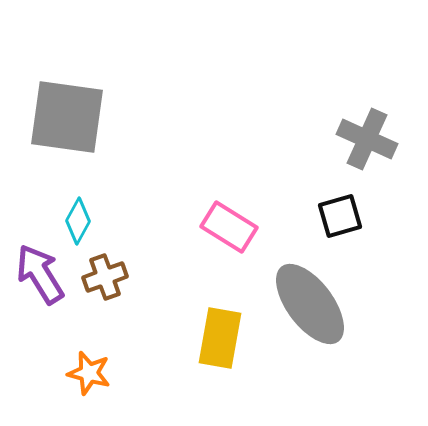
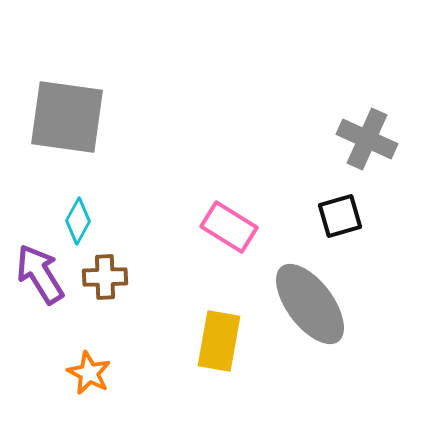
brown cross: rotated 18 degrees clockwise
yellow rectangle: moved 1 px left, 3 px down
orange star: rotated 12 degrees clockwise
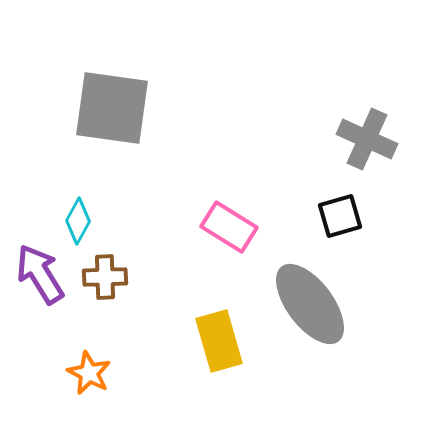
gray square: moved 45 px right, 9 px up
yellow rectangle: rotated 26 degrees counterclockwise
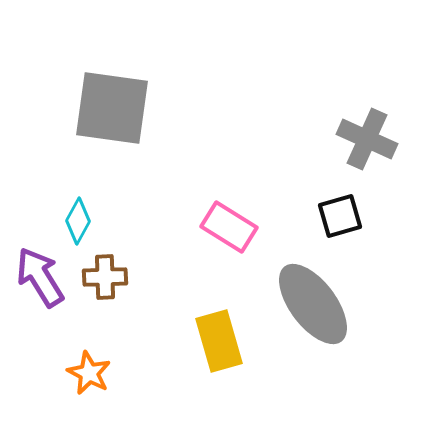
purple arrow: moved 3 px down
gray ellipse: moved 3 px right
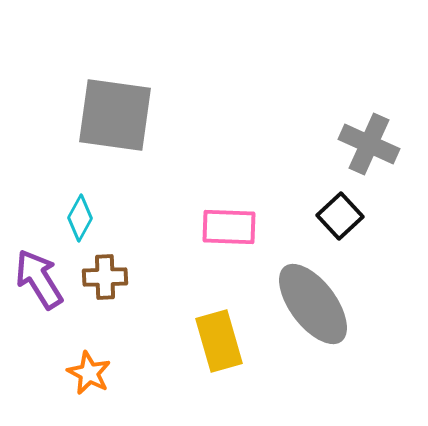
gray square: moved 3 px right, 7 px down
gray cross: moved 2 px right, 5 px down
black square: rotated 27 degrees counterclockwise
cyan diamond: moved 2 px right, 3 px up
pink rectangle: rotated 30 degrees counterclockwise
purple arrow: moved 1 px left, 2 px down
